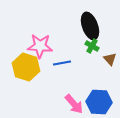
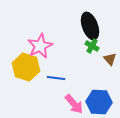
pink star: rotated 30 degrees counterclockwise
blue line: moved 6 px left, 15 px down; rotated 18 degrees clockwise
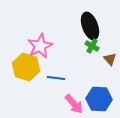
blue hexagon: moved 3 px up
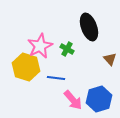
black ellipse: moved 1 px left, 1 px down
green cross: moved 25 px left, 3 px down
blue hexagon: rotated 20 degrees counterclockwise
pink arrow: moved 1 px left, 4 px up
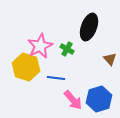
black ellipse: rotated 40 degrees clockwise
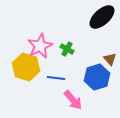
black ellipse: moved 13 px right, 10 px up; rotated 28 degrees clockwise
blue hexagon: moved 2 px left, 22 px up
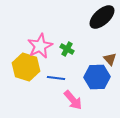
blue hexagon: rotated 15 degrees clockwise
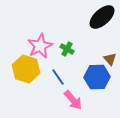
yellow hexagon: moved 2 px down
blue line: moved 2 px right, 1 px up; rotated 48 degrees clockwise
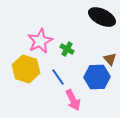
black ellipse: rotated 68 degrees clockwise
pink star: moved 5 px up
pink arrow: rotated 15 degrees clockwise
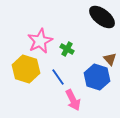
black ellipse: rotated 12 degrees clockwise
blue hexagon: rotated 20 degrees clockwise
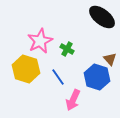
pink arrow: rotated 50 degrees clockwise
